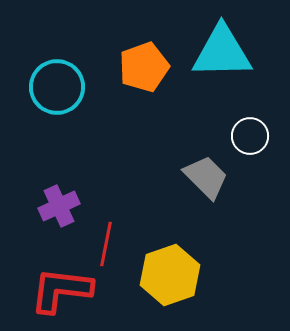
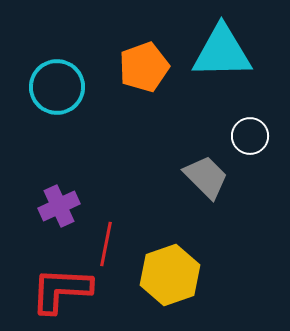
red L-shape: rotated 4 degrees counterclockwise
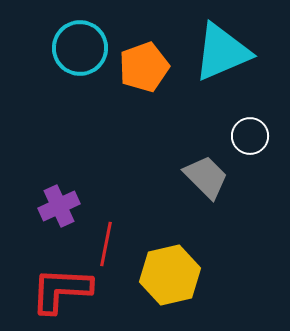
cyan triangle: rotated 22 degrees counterclockwise
cyan circle: moved 23 px right, 39 px up
yellow hexagon: rotated 6 degrees clockwise
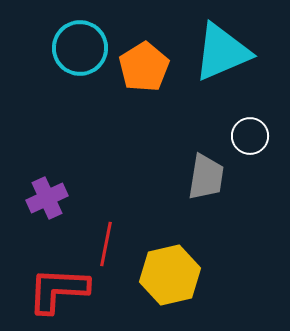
orange pentagon: rotated 12 degrees counterclockwise
gray trapezoid: rotated 54 degrees clockwise
purple cross: moved 12 px left, 8 px up
red L-shape: moved 3 px left
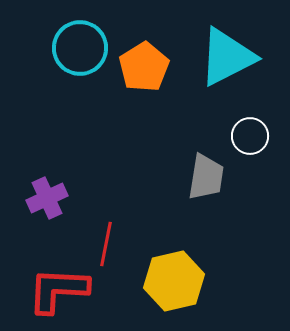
cyan triangle: moved 5 px right, 5 px down; rotated 4 degrees counterclockwise
yellow hexagon: moved 4 px right, 6 px down
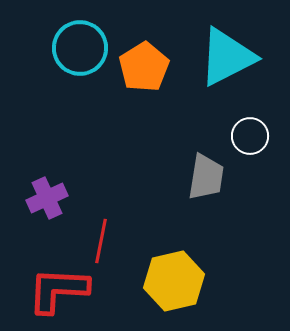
red line: moved 5 px left, 3 px up
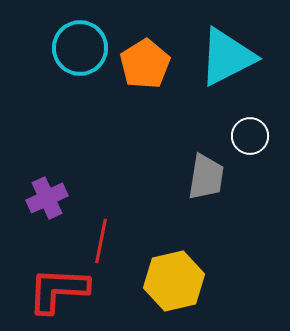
orange pentagon: moved 1 px right, 3 px up
